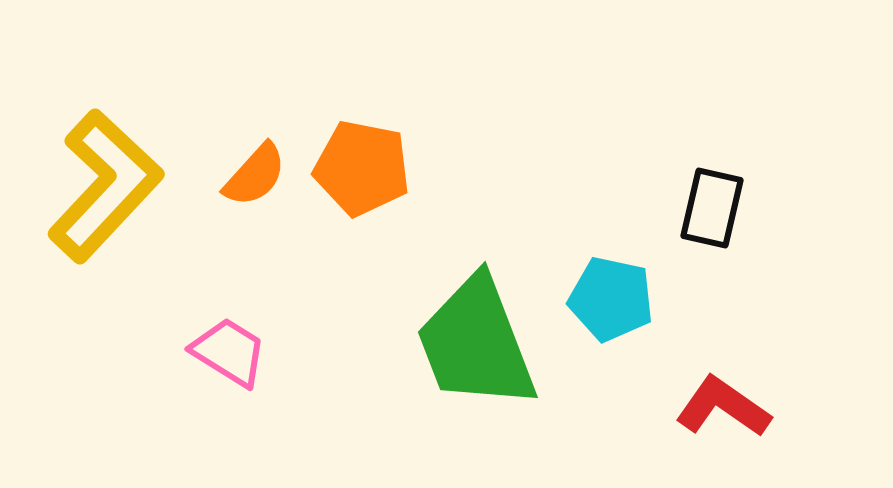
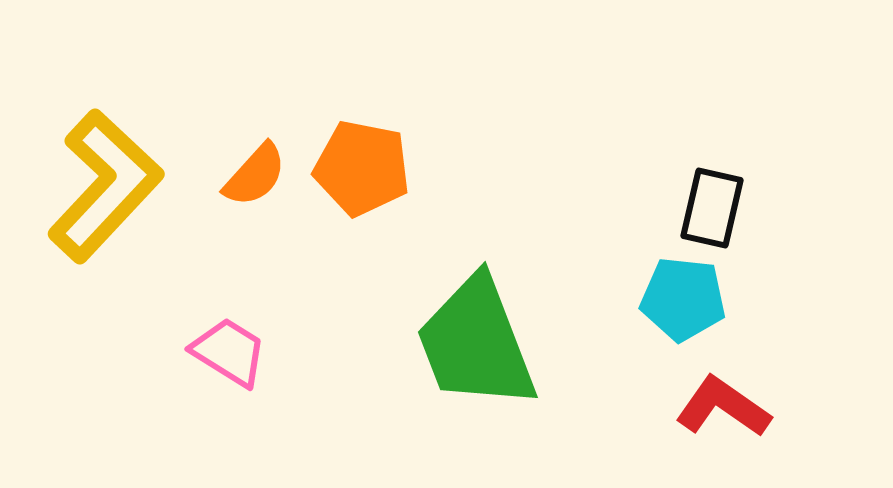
cyan pentagon: moved 72 px right; rotated 6 degrees counterclockwise
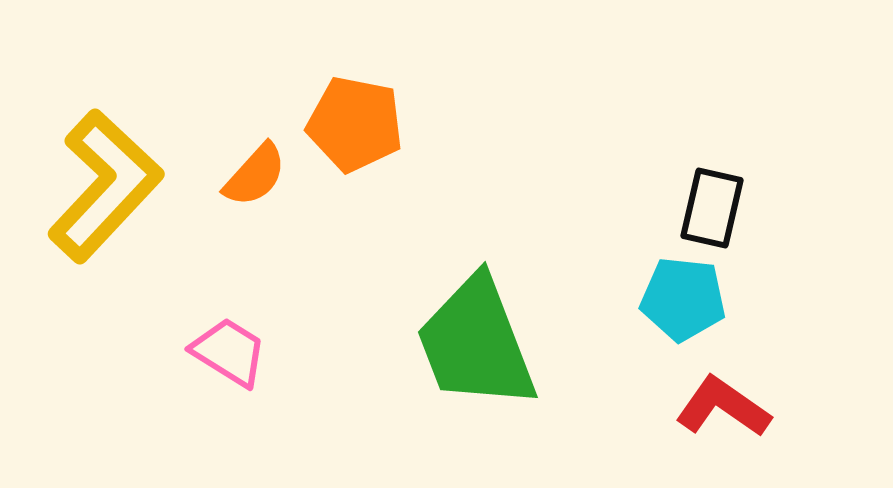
orange pentagon: moved 7 px left, 44 px up
